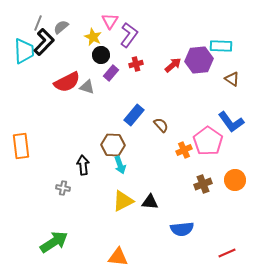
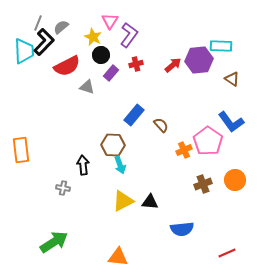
red semicircle: moved 16 px up
orange rectangle: moved 4 px down
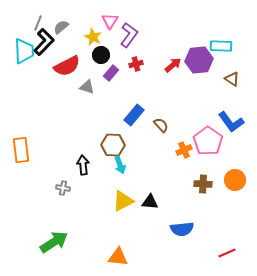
brown cross: rotated 24 degrees clockwise
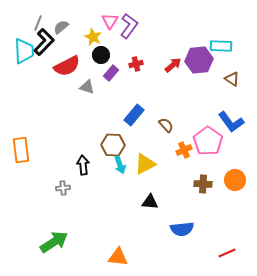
purple L-shape: moved 9 px up
brown semicircle: moved 5 px right
gray cross: rotated 16 degrees counterclockwise
yellow triangle: moved 22 px right, 37 px up
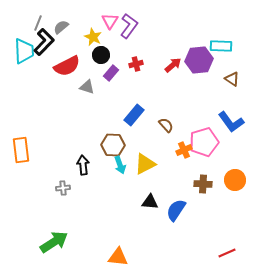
pink pentagon: moved 4 px left, 1 px down; rotated 20 degrees clockwise
blue semicircle: moved 6 px left, 19 px up; rotated 130 degrees clockwise
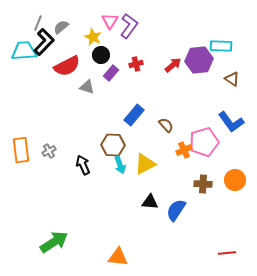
cyan trapezoid: rotated 92 degrees counterclockwise
black arrow: rotated 18 degrees counterclockwise
gray cross: moved 14 px left, 37 px up; rotated 24 degrees counterclockwise
red line: rotated 18 degrees clockwise
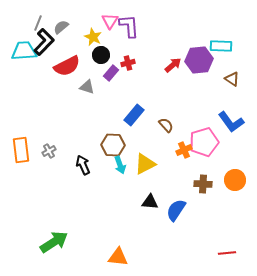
purple L-shape: rotated 40 degrees counterclockwise
red cross: moved 8 px left, 1 px up
